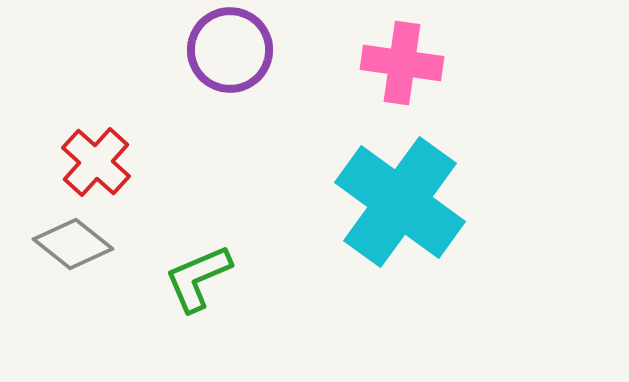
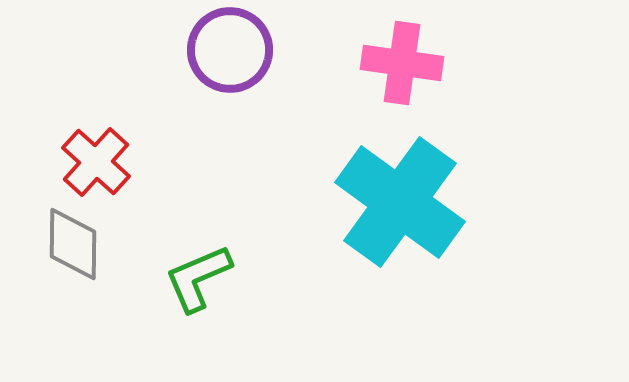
gray diamond: rotated 52 degrees clockwise
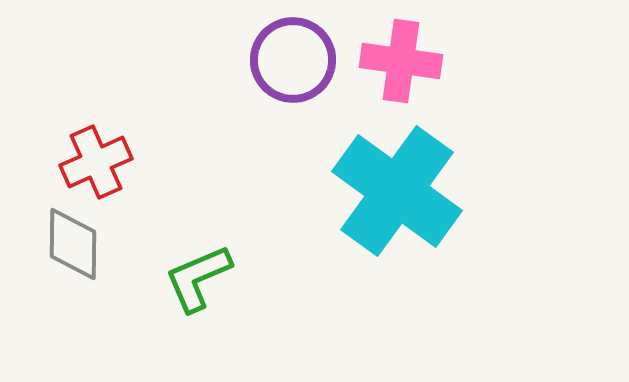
purple circle: moved 63 px right, 10 px down
pink cross: moved 1 px left, 2 px up
red cross: rotated 24 degrees clockwise
cyan cross: moved 3 px left, 11 px up
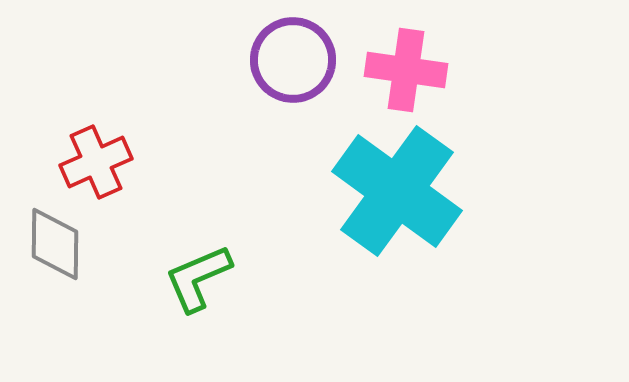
pink cross: moved 5 px right, 9 px down
gray diamond: moved 18 px left
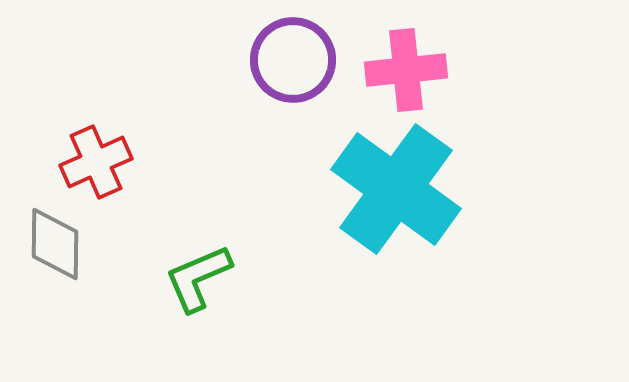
pink cross: rotated 14 degrees counterclockwise
cyan cross: moved 1 px left, 2 px up
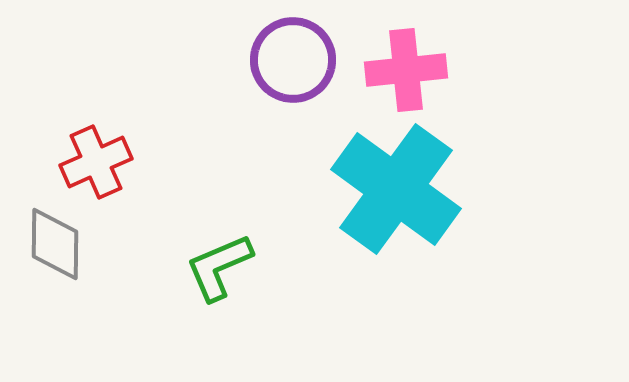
green L-shape: moved 21 px right, 11 px up
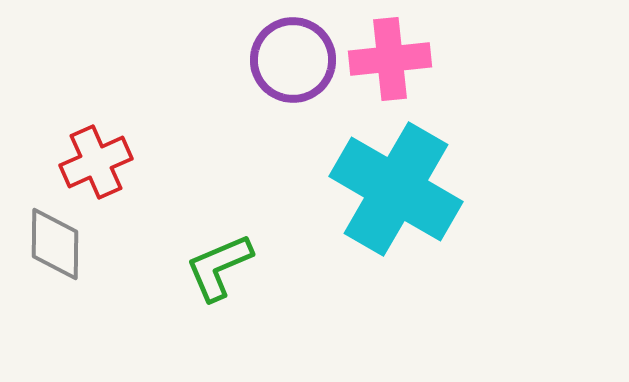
pink cross: moved 16 px left, 11 px up
cyan cross: rotated 6 degrees counterclockwise
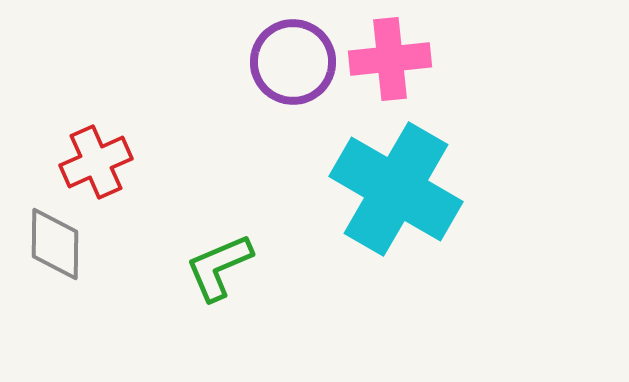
purple circle: moved 2 px down
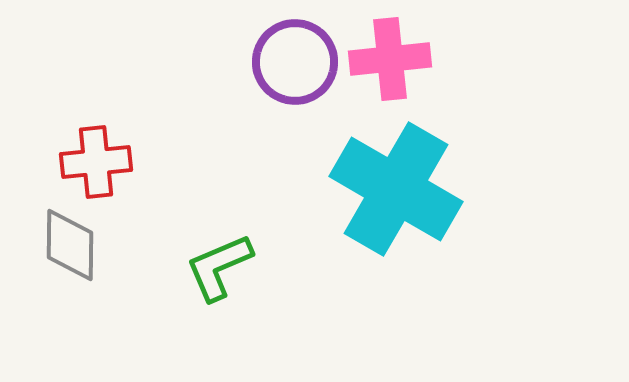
purple circle: moved 2 px right
red cross: rotated 18 degrees clockwise
gray diamond: moved 15 px right, 1 px down
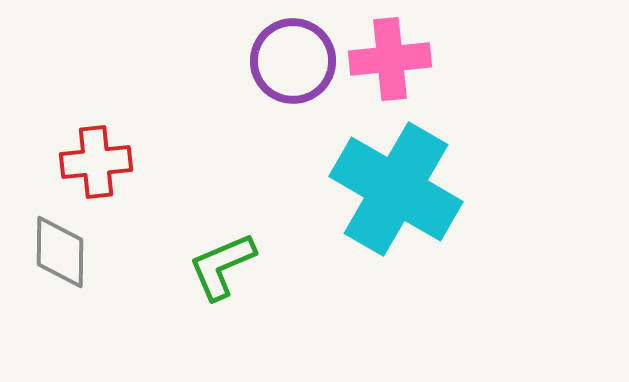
purple circle: moved 2 px left, 1 px up
gray diamond: moved 10 px left, 7 px down
green L-shape: moved 3 px right, 1 px up
